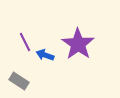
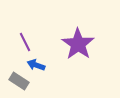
blue arrow: moved 9 px left, 10 px down
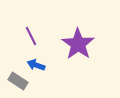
purple line: moved 6 px right, 6 px up
gray rectangle: moved 1 px left
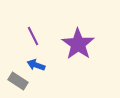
purple line: moved 2 px right
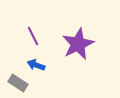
purple star: rotated 12 degrees clockwise
gray rectangle: moved 2 px down
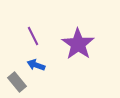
purple star: rotated 12 degrees counterclockwise
gray rectangle: moved 1 px left, 1 px up; rotated 18 degrees clockwise
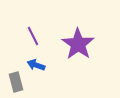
gray rectangle: moved 1 px left; rotated 24 degrees clockwise
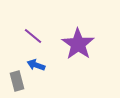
purple line: rotated 24 degrees counterclockwise
gray rectangle: moved 1 px right, 1 px up
